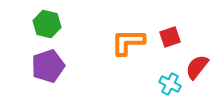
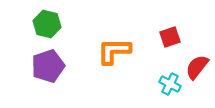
orange L-shape: moved 14 px left, 9 px down
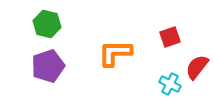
orange L-shape: moved 1 px right, 2 px down
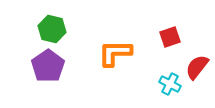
green hexagon: moved 5 px right, 5 px down
purple pentagon: rotated 16 degrees counterclockwise
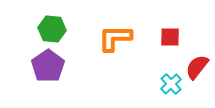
green hexagon: rotated 8 degrees counterclockwise
red square: rotated 20 degrees clockwise
orange L-shape: moved 15 px up
cyan cross: moved 1 px right; rotated 20 degrees clockwise
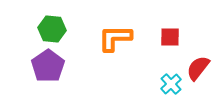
red semicircle: moved 1 px right, 1 px down
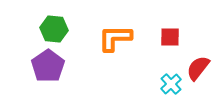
green hexagon: moved 2 px right
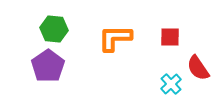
red semicircle: rotated 72 degrees counterclockwise
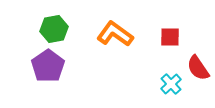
green hexagon: rotated 16 degrees counterclockwise
orange L-shape: moved 4 px up; rotated 36 degrees clockwise
